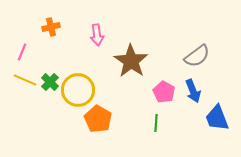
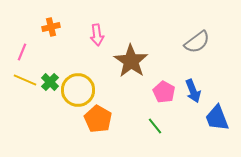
gray semicircle: moved 14 px up
green line: moved 1 px left, 3 px down; rotated 42 degrees counterclockwise
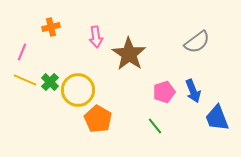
pink arrow: moved 1 px left, 2 px down
brown star: moved 2 px left, 7 px up
pink pentagon: rotated 25 degrees clockwise
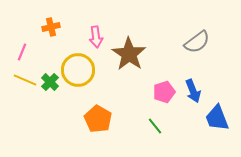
yellow circle: moved 20 px up
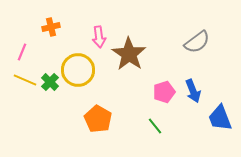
pink arrow: moved 3 px right
blue trapezoid: moved 3 px right
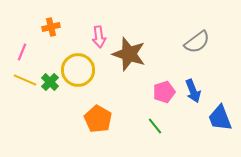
brown star: rotated 16 degrees counterclockwise
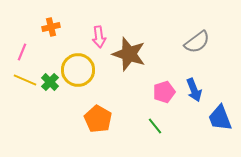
blue arrow: moved 1 px right, 1 px up
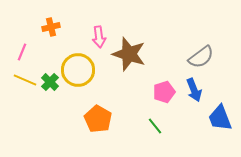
gray semicircle: moved 4 px right, 15 px down
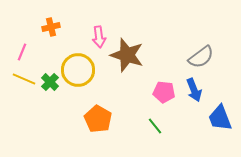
brown star: moved 2 px left, 1 px down
yellow line: moved 1 px left, 1 px up
pink pentagon: rotated 25 degrees clockwise
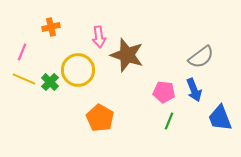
orange pentagon: moved 2 px right, 1 px up
green line: moved 14 px right, 5 px up; rotated 60 degrees clockwise
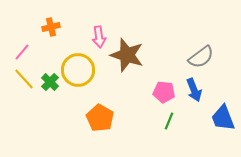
pink line: rotated 18 degrees clockwise
yellow line: rotated 25 degrees clockwise
blue trapezoid: moved 3 px right
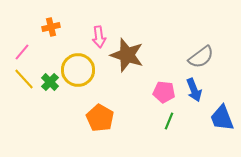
blue trapezoid: moved 1 px left
